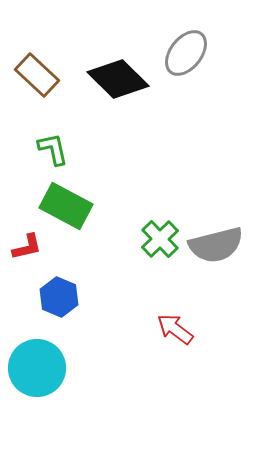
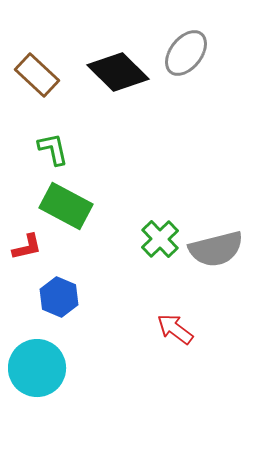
black diamond: moved 7 px up
gray semicircle: moved 4 px down
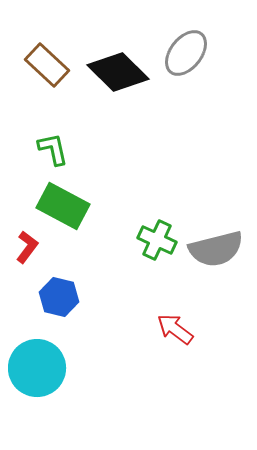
brown rectangle: moved 10 px right, 10 px up
green rectangle: moved 3 px left
green cross: moved 3 px left, 1 px down; rotated 21 degrees counterclockwise
red L-shape: rotated 40 degrees counterclockwise
blue hexagon: rotated 9 degrees counterclockwise
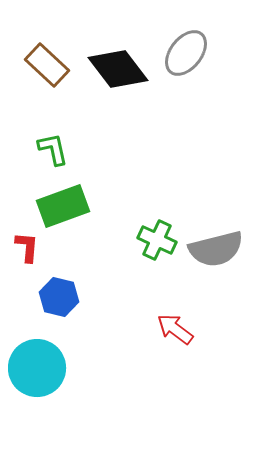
black diamond: moved 3 px up; rotated 8 degrees clockwise
green rectangle: rotated 48 degrees counterclockwise
red L-shape: rotated 32 degrees counterclockwise
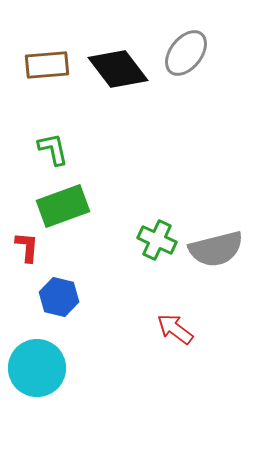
brown rectangle: rotated 48 degrees counterclockwise
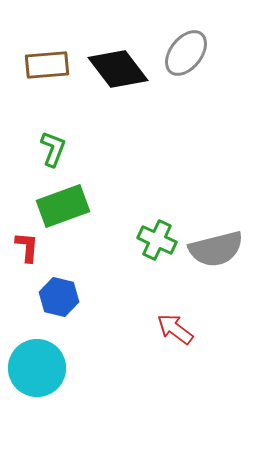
green L-shape: rotated 33 degrees clockwise
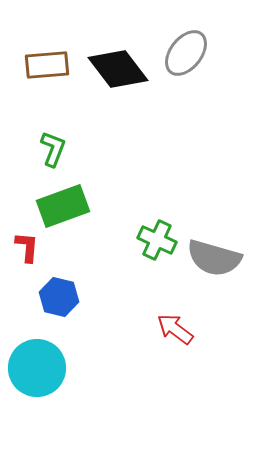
gray semicircle: moved 2 px left, 9 px down; rotated 30 degrees clockwise
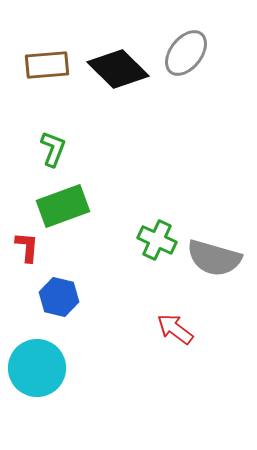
black diamond: rotated 8 degrees counterclockwise
